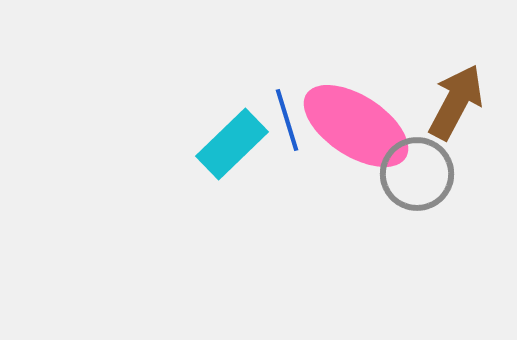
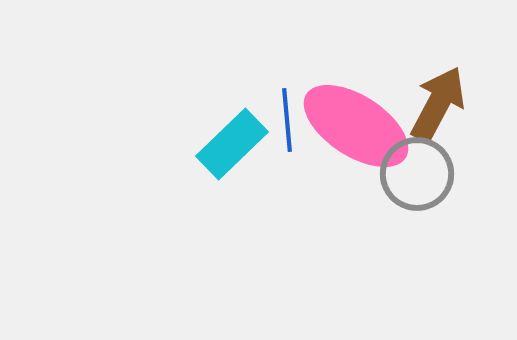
brown arrow: moved 18 px left, 2 px down
blue line: rotated 12 degrees clockwise
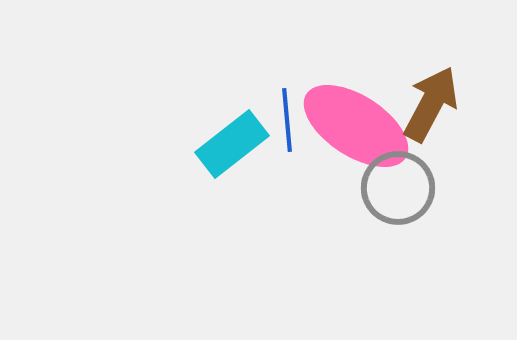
brown arrow: moved 7 px left
cyan rectangle: rotated 6 degrees clockwise
gray circle: moved 19 px left, 14 px down
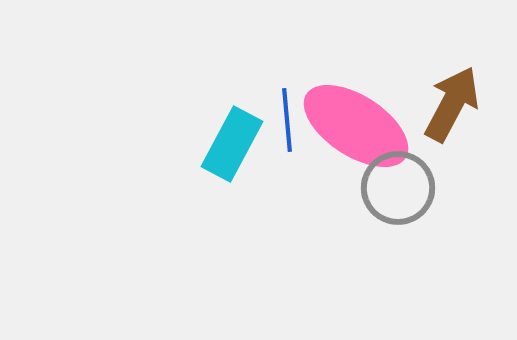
brown arrow: moved 21 px right
cyan rectangle: rotated 24 degrees counterclockwise
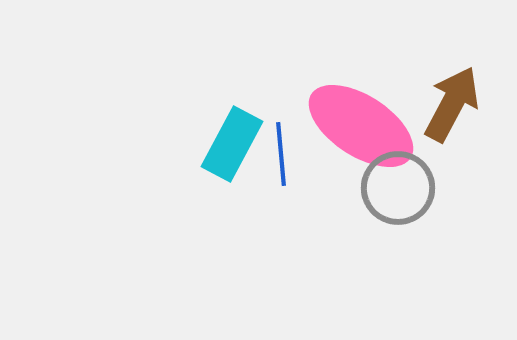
blue line: moved 6 px left, 34 px down
pink ellipse: moved 5 px right
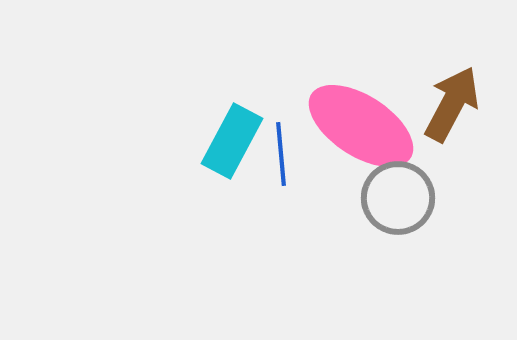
cyan rectangle: moved 3 px up
gray circle: moved 10 px down
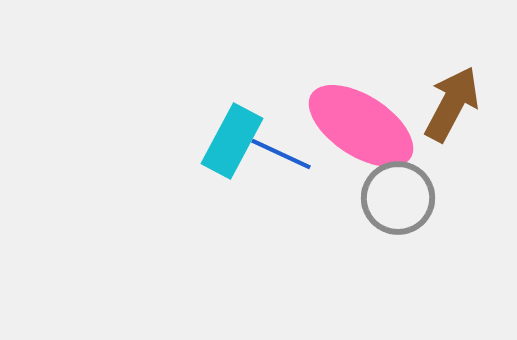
blue line: rotated 60 degrees counterclockwise
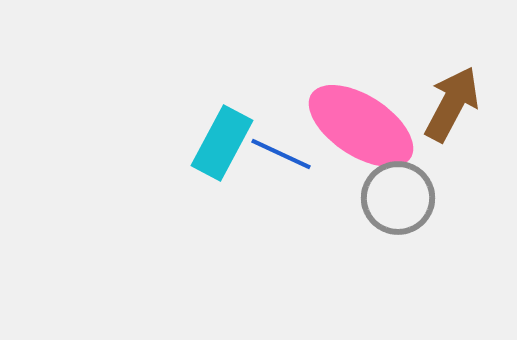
cyan rectangle: moved 10 px left, 2 px down
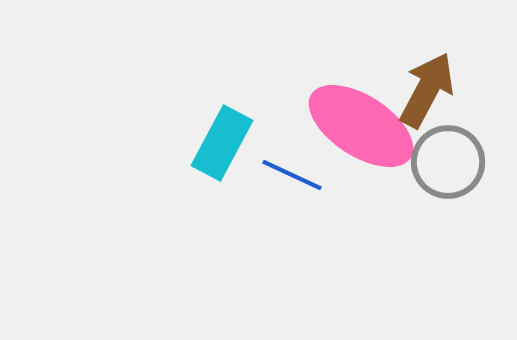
brown arrow: moved 25 px left, 14 px up
blue line: moved 11 px right, 21 px down
gray circle: moved 50 px right, 36 px up
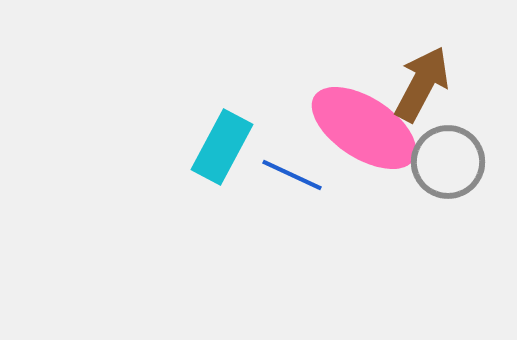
brown arrow: moved 5 px left, 6 px up
pink ellipse: moved 3 px right, 2 px down
cyan rectangle: moved 4 px down
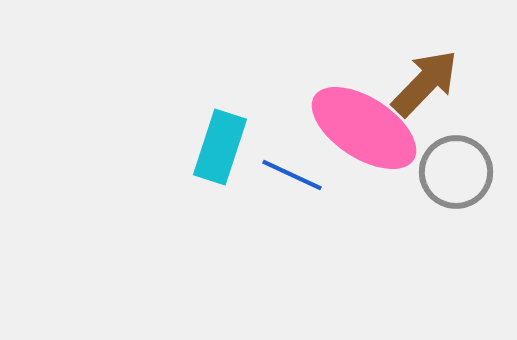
brown arrow: moved 3 px right, 1 px up; rotated 16 degrees clockwise
cyan rectangle: moved 2 px left; rotated 10 degrees counterclockwise
gray circle: moved 8 px right, 10 px down
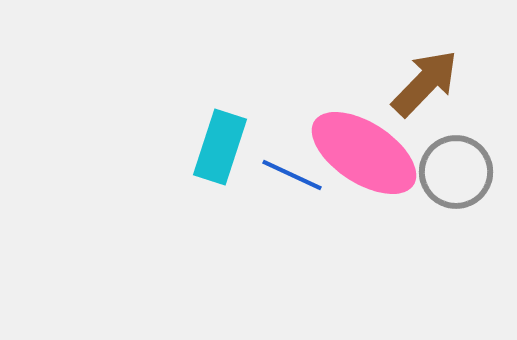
pink ellipse: moved 25 px down
